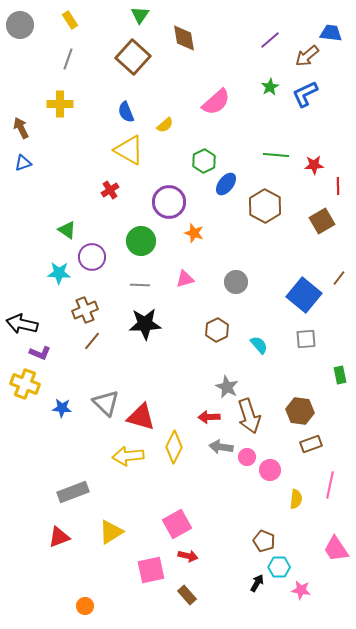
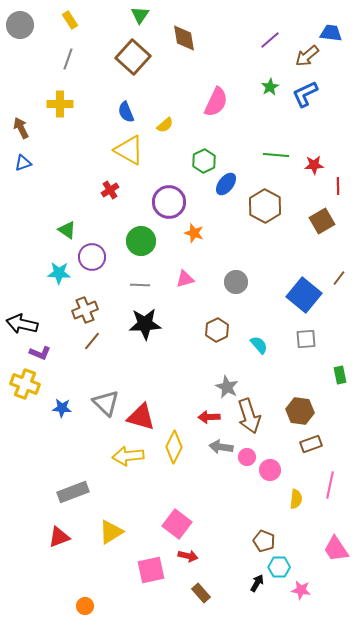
pink semicircle at (216, 102): rotated 24 degrees counterclockwise
pink square at (177, 524): rotated 24 degrees counterclockwise
brown rectangle at (187, 595): moved 14 px right, 2 px up
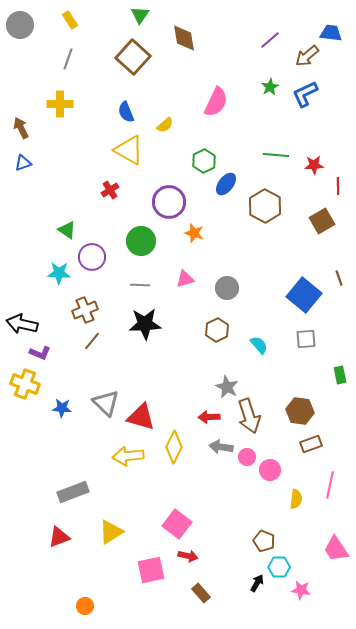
brown line at (339, 278): rotated 56 degrees counterclockwise
gray circle at (236, 282): moved 9 px left, 6 px down
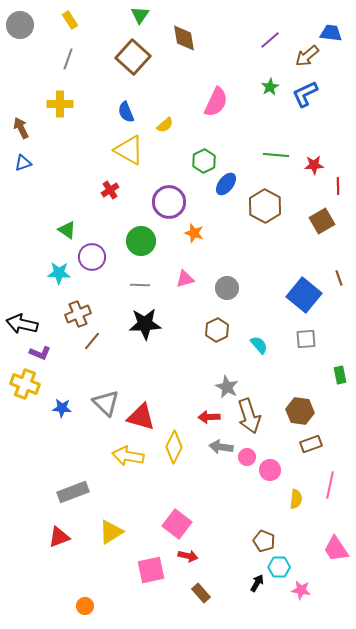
brown cross at (85, 310): moved 7 px left, 4 px down
yellow arrow at (128, 456): rotated 16 degrees clockwise
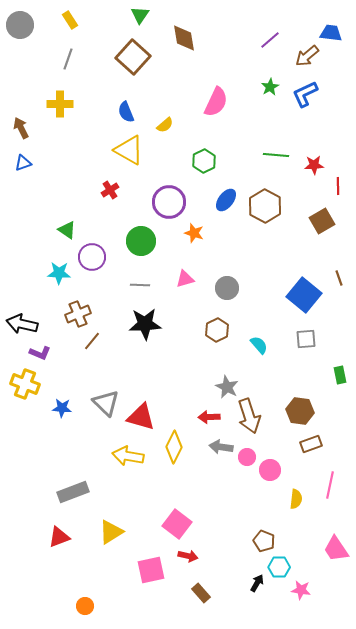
blue ellipse at (226, 184): moved 16 px down
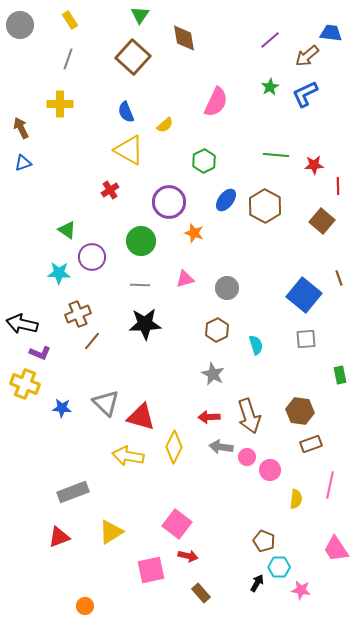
brown square at (322, 221): rotated 20 degrees counterclockwise
cyan semicircle at (259, 345): moved 3 px left; rotated 24 degrees clockwise
gray star at (227, 387): moved 14 px left, 13 px up
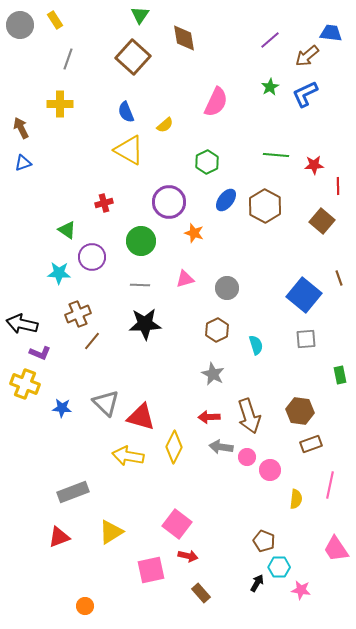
yellow rectangle at (70, 20): moved 15 px left
green hexagon at (204, 161): moved 3 px right, 1 px down
red cross at (110, 190): moved 6 px left, 13 px down; rotated 18 degrees clockwise
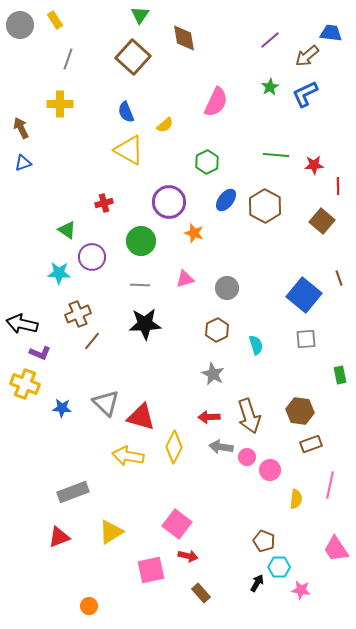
orange circle at (85, 606): moved 4 px right
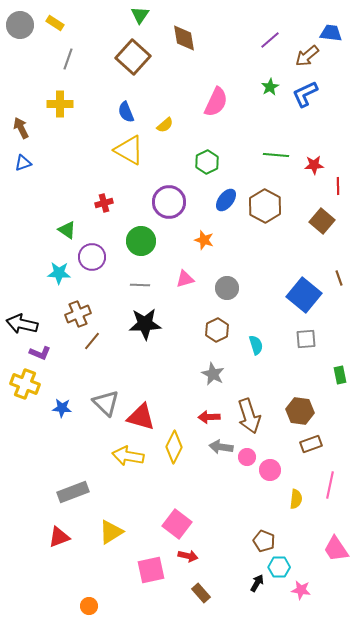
yellow rectangle at (55, 20): moved 3 px down; rotated 24 degrees counterclockwise
orange star at (194, 233): moved 10 px right, 7 px down
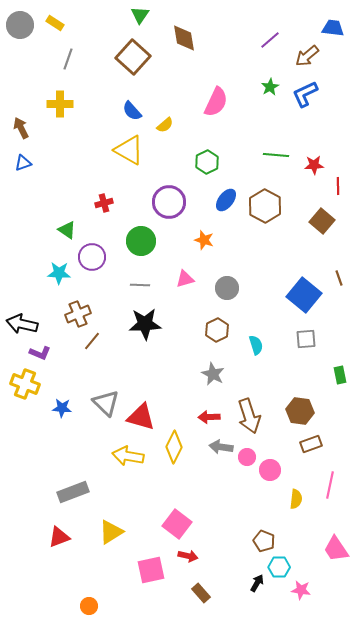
blue trapezoid at (331, 33): moved 2 px right, 5 px up
blue semicircle at (126, 112): moved 6 px right, 1 px up; rotated 20 degrees counterclockwise
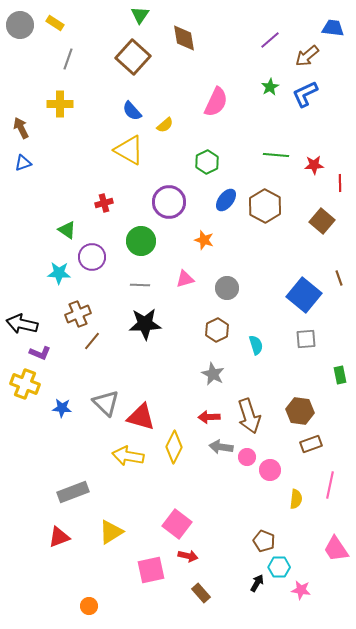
red line at (338, 186): moved 2 px right, 3 px up
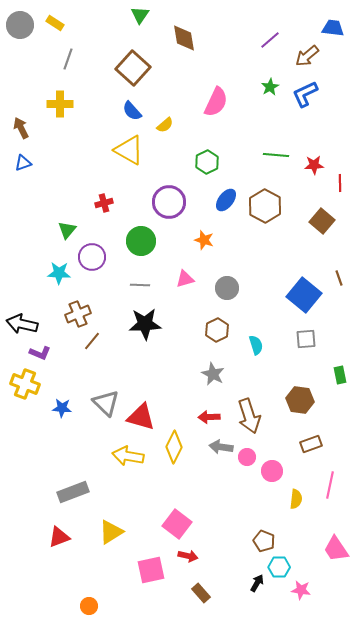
brown square at (133, 57): moved 11 px down
green triangle at (67, 230): rotated 36 degrees clockwise
brown hexagon at (300, 411): moved 11 px up
pink circle at (270, 470): moved 2 px right, 1 px down
